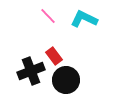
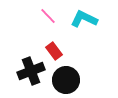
red rectangle: moved 5 px up
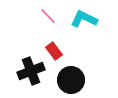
black circle: moved 5 px right
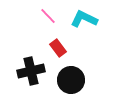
red rectangle: moved 4 px right, 3 px up
black cross: rotated 8 degrees clockwise
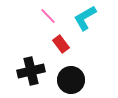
cyan L-shape: moved 1 px right, 1 px up; rotated 56 degrees counterclockwise
red rectangle: moved 3 px right, 4 px up
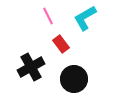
pink line: rotated 18 degrees clockwise
black cross: moved 4 px up; rotated 16 degrees counterclockwise
black circle: moved 3 px right, 1 px up
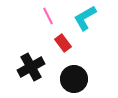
red rectangle: moved 2 px right, 1 px up
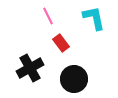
cyan L-shape: moved 9 px right; rotated 108 degrees clockwise
red rectangle: moved 2 px left
black cross: moved 1 px left, 1 px down
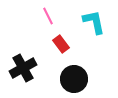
cyan L-shape: moved 4 px down
red rectangle: moved 1 px down
black cross: moved 7 px left
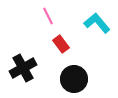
cyan L-shape: moved 3 px right, 1 px down; rotated 28 degrees counterclockwise
